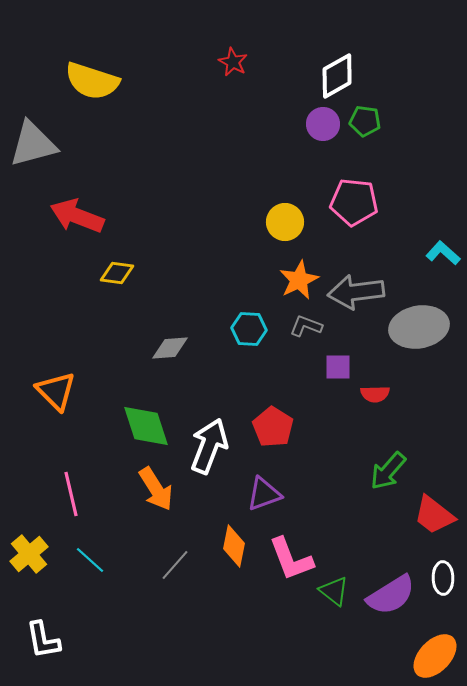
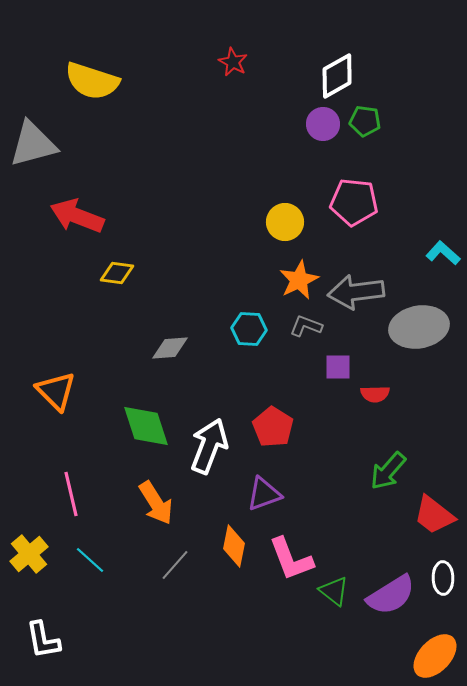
orange arrow: moved 14 px down
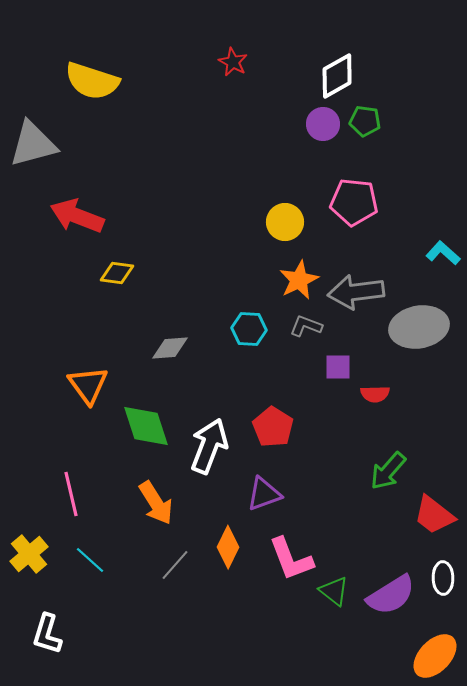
orange triangle: moved 32 px right, 6 px up; rotated 9 degrees clockwise
orange diamond: moved 6 px left, 1 px down; rotated 15 degrees clockwise
white L-shape: moved 4 px right, 6 px up; rotated 27 degrees clockwise
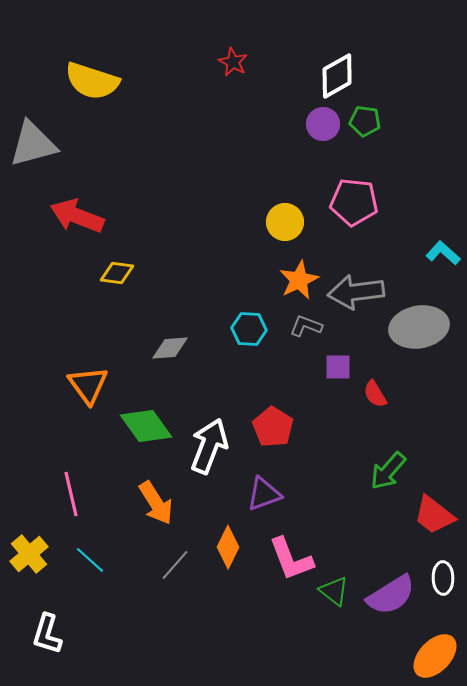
red semicircle: rotated 60 degrees clockwise
green diamond: rotated 18 degrees counterclockwise
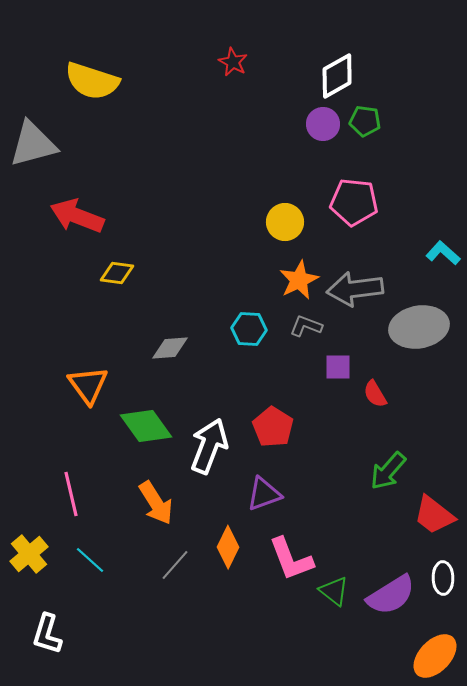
gray arrow: moved 1 px left, 3 px up
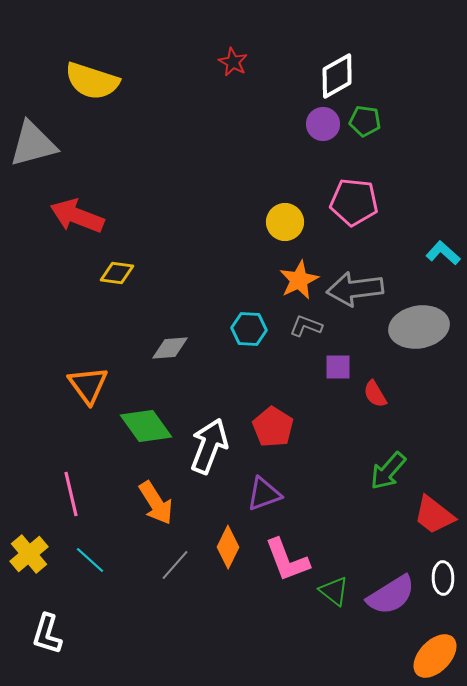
pink L-shape: moved 4 px left, 1 px down
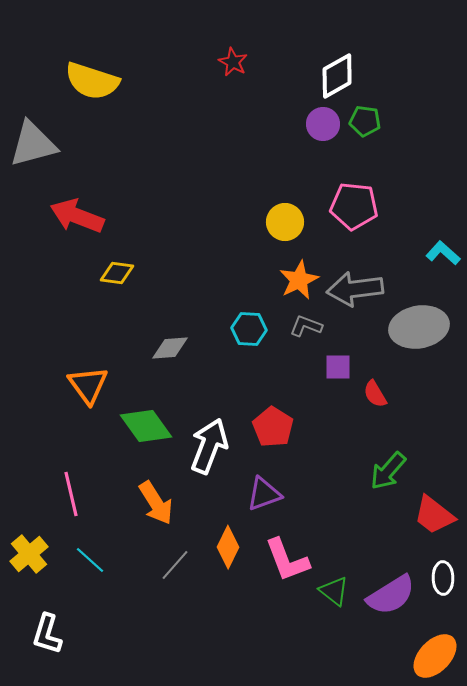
pink pentagon: moved 4 px down
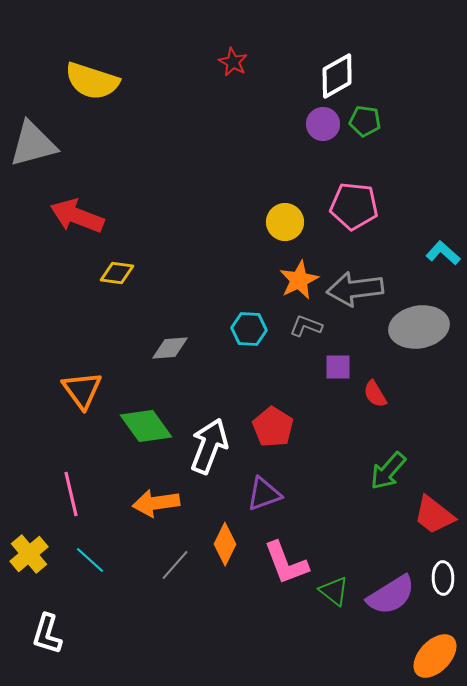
orange triangle: moved 6 px left, 5 px down
orange arrow: rotated 114 degrees clockwise
orange diamond: moved 3 px left, 3 px up
pink L-shape: moved 1 px left, 3 px down
